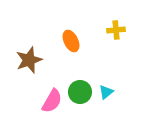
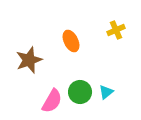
yellow cross: rotated 18 degrees counterclockwise
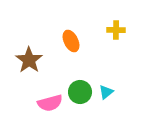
yellow cross: rotated 24 degrees clockwise
brown star: rotated 16 degrees counterclockwise
pink semicircle: moved 2 px left, 2 px down; rotated 45 degrees clockwise
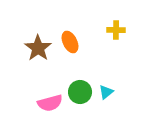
orange ellipse: moved 1 px left, 1 px down
brown star: moved 9 px right, 12 px up
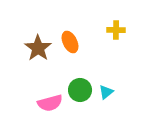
green circle: moved 2 px up
